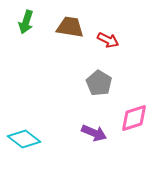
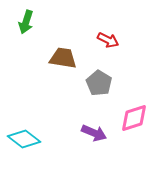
brown trapezoid: moved 7 px left, 31 px down
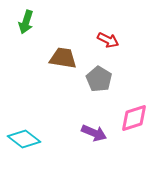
gray pentagon: moved 4 px up
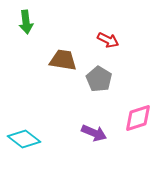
green arrow: rotated 25 degrees counterclockwise
brown trapezoid: moved 2 px down
pink diamond: moved 4 px right
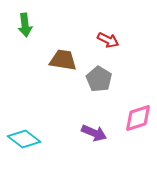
green arrow: moved 1 px left, 3 px down
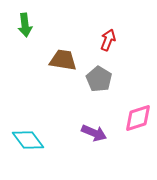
red arrow: rotated 95 degrees counterclockwise
cyan diamond: moved 4 px right, 1 px down; rotated 16 degrees clockwise
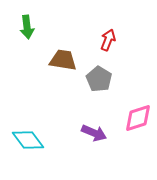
green arrow: moved 2 px right, 2 px down
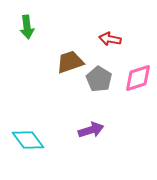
red arrow: moved 2 px right, 1 px up; rotated 100 degrees counterclockwise
brown trapezoid: moved 7 px right, 2 px down; rotated 28 degrees counterclockwise
pink diamond: moved 40 px up
purple arrow: moved 3 px left, 3 px up; rotated 40 degrees counterclockwise
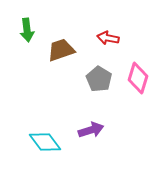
green arrow: moved 3 px down
red arrow: moved 2 px left, 1 px up
brown trapezoid: moved 9 px left, 12 px up
pink diamond: rotated 56 degrees counterclockwise
cyan diamond: moved 17 px right, 2 px down
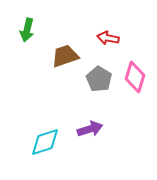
green arrow: rotated 20 degrees clockwise
brown trapezoid: moved 4 px right, 6 px down
pink diamond: moved 3 px left, 1 px up
purple arrow: moved 1 px left, 1 px up
cyan diamond: rotated 72 degrees counterclockwise
